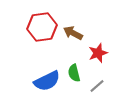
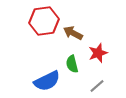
red hexagon: moved 2 px right, 6 px up
green semicircle: moved 2 px left, 9 px up
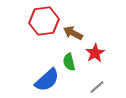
red star: moved 3 px left; rotated 12 degrees counterclockwise
green semicircle: moved 3 px left, 2 px up
blue semicircle: moved 1 px up; rotated 16 degrees counterclockwise
gray line: moved 1 px down
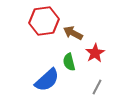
gray line: rotated 21 degrees counterclockwise
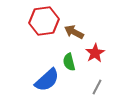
brown arrow: moved 1 px right, 1 px up
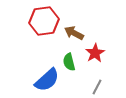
brown arrow: moved 1 px down
